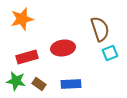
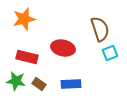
orange star: moved 2 px right
red ellipse: rotated 20 degrees clockwise
red rectangle: rotated 30 degrees clockwise
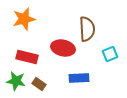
brown semicircle: moved 13 px left; rotated 15 degrees clockwise
cyan square: moved 1 px down
blue rectangle: moved 8 px right, 6 px up
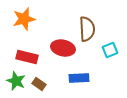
cyan square: moved 4 px up
green star: rotated 12 degrees clockwise
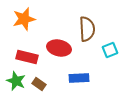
red ellipse: moved 4 px left
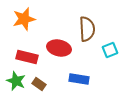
blue rectangle: moved 1 px down; rotated 12 degrees clockwise
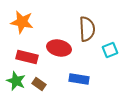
orange star: moved 2 px left, 3 px down; rotated 25 degrees clockwise
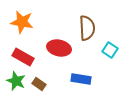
brown semicircle: moved 1 px up
cyan square: rotated 35 degrees counterclockwise
red rectangle: moved 4 px left; rotated 15 degrees clockwise
blue rectangle: moved 2 px right
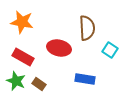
blue rectangle: moved 4 px right
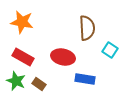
red ellipse: moved 4 px right, 9 px down
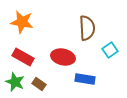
cyan square: rotated 21 degrees clockwise
green star: moved 1 px left, 1 px down
